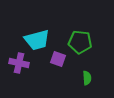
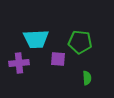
cyan trapezoid: moved 1 px left, 1 px up; rotated 12 degrees clockwise
purple square: rotated 14 degrees counterclockwise
purple cross: rotated 18 degrees counterclockwise
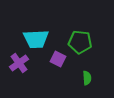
purple square: rotated 21 degrees clockwise
purple cross: rotated 30 degrees counterclockwise
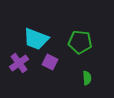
cyan trapezoid: rotated 24 degrees clockwise
purple square: moved 8 px left, 3 px down
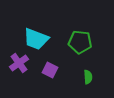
purple square: moved 8 px down
green semicircle: moved 1 px right, 1 px up
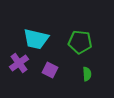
cyan trapezoid: rotated 8 degrees counterclockwise
green semicircle: moved 1 px left, 3 px up
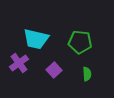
purple square: moved 4 px right; rotated 21 degrees clockwise
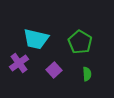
green pentagon: rotated 25 degrees clockwise
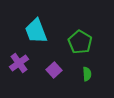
cyan trapezoid: moved 8 px up; rotated 56 degrees clockwise
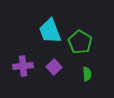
cyan trapezoid: moved 14 px right
purple cross: moved 4 px right, 3 px down; rotated 30 degrees clockwise
purple square: moved 3 px up
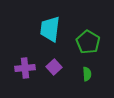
cyan trapezoid: moved 2 px up; rotated 28 degrees clockwise
green pentagon: moved 8 px right
purple cross: moved 2 px right, 2 px down
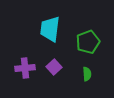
green pentagon: rotated 20 degrees clockwise
